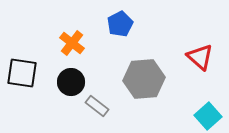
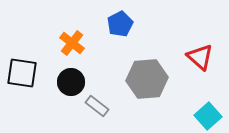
gray hexagon: moved 3 px right
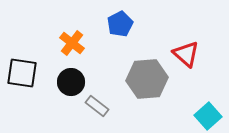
red triangle: moved 14 px left, 3 px up
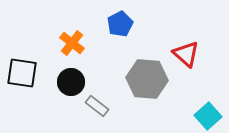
gray hexagon: rotated 9 degrees clockwise
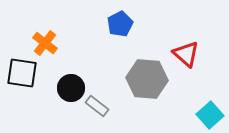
orange cross: moved 27 px left
black circle: moved 6 px down
cyan square: moved 2 px right, 1 px up
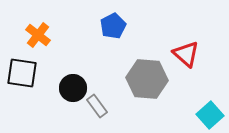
blue pentagon: moved 7 px left, 2 px down
orange cross: moved 7 px left, 8 px up
black circle: moved 2 px right
gray rectangle: rotated 15 degrees clockwise
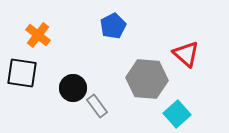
cyan square: moved 33 px left, 1 px up
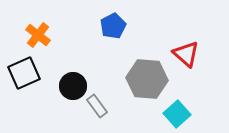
black square: moved 2 px right; rotated 32 degrees counterclockwise
black circle: moved 2 px up
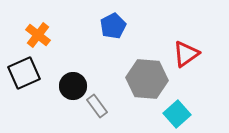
red triangle: rotated 44 degrees clockwise
